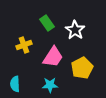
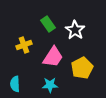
green rectangle: moved 1 px right, 1 px down
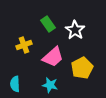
pink trapezoid: rotated 15 degrees clockwise
cyan star: rotated 14 degrees clockwise
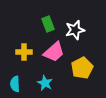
green rectangle: rotated 14 degrees clockwise
white star: rotated 24 degrees clockwise
yellow cross: moved 7 px down; rotated 21 degrees clockwise
pink trapezoid: moved 1 px right, 5 px up
cyan star: moved 5 px left, 2 px up; rotated 14 degrees clockwise
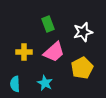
white star: moved 8 px right, 2 px down
